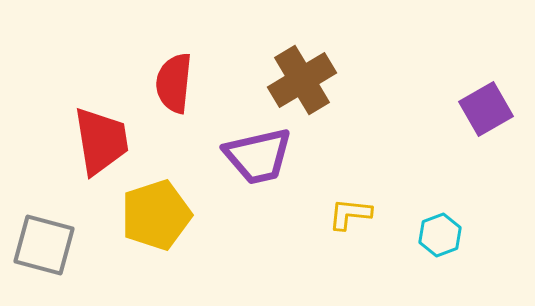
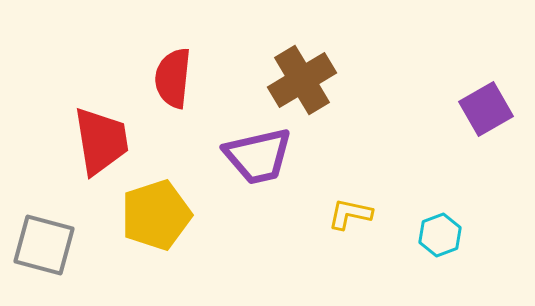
red semicircle: moved 1 px left, 5 px up
yellow L-shape: rotated 6 degrees clockwise
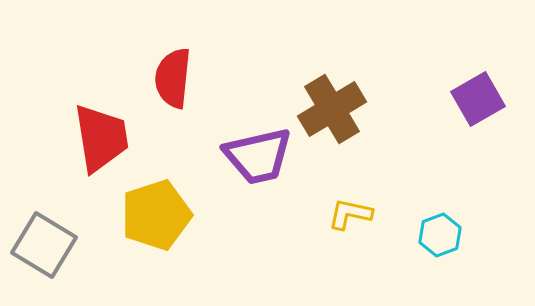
brown cross: moved 30 px right, 29 px down
purple square: moved 8 px left, 10 px up
red trapezoid: moved 3 px up
gray square: rotated 16 degrees clockwise
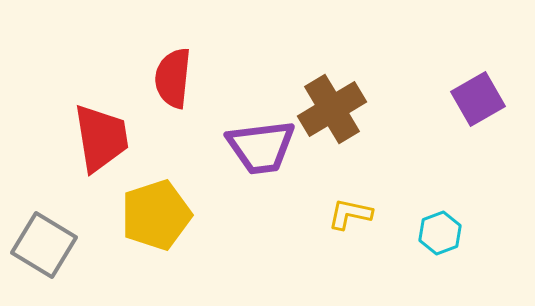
purple trapezoid: moved 3 px right, 9 px up; rotated 6 degrees clockwise
cyan hexagon: moved 2 px up
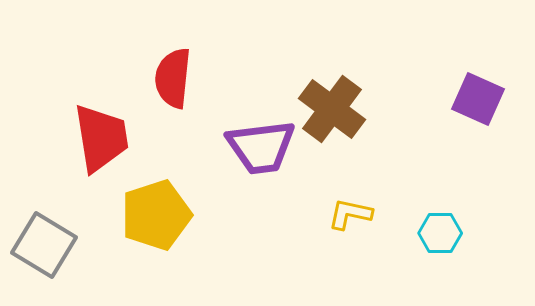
purple square: rotated 36 degrees counterclockwise
brown cross: rotated 22 degrees counterclockwise
cyan hexagon: rotated 21 degrees clockwise
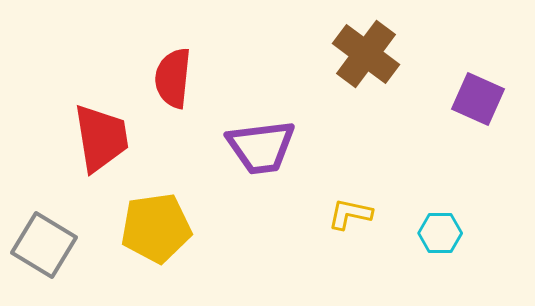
brown cross: moved 34 px right, 55 px up
yellow pentagon: moved 13 px down; rotated 10 degrees clockwise
